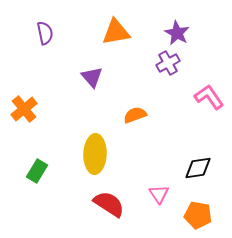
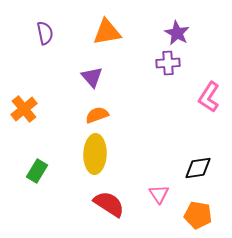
orange triangle: moved 9 px left
purple cross: rotated 25 degrees clockwise
pink L-shape: rotated 112 degrees counterclockwise
orange semicircle: moved 38 px left
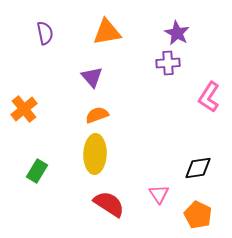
orange pentagon: rotated 16 degrees clockwise
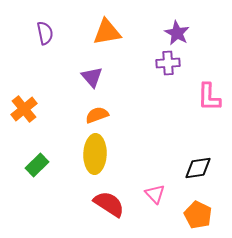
pink L-shape: rotated 32 degrees counterclockwise
green rectangle: moved 6 px up; rotated 15 degrees clockwise
pink triangle: moved 4 px left; rotated 10 degrees counterclockwise
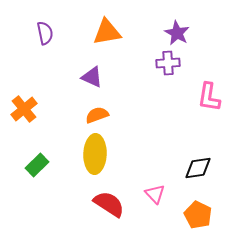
purple triangle: rotated 25 degrees counterclockwise
pink L-shape: rotated 8 degrees clockwise
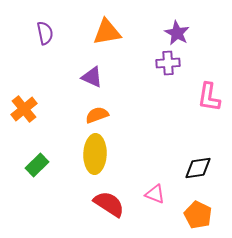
pink triangle: rotated 25 degrees counterclockwise
